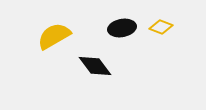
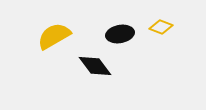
black ellipse: moved 2 px left, 6 px down
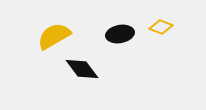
black diamond: moved 13 px left, 3 px down
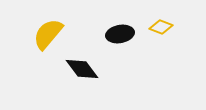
yellow semicircle: moved 6 px left, 2 px up; rotated 20 degrees counterclockwise
